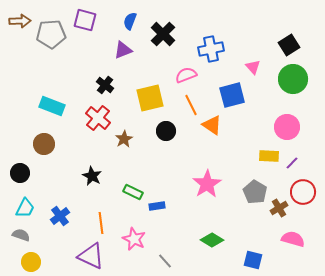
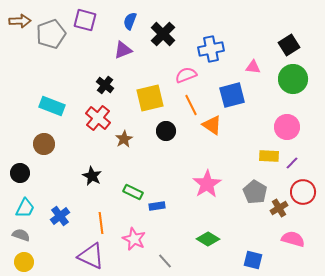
gray pentagon at (51, 34): rotated 16 degrees counterclockwise
pink triangle at (253, 67): rotated 42 degrees counterclockwise
green diamond at (212, 240): moved 4 px left, 1 px up
yellow circle at (31, 262): moved 7 px left
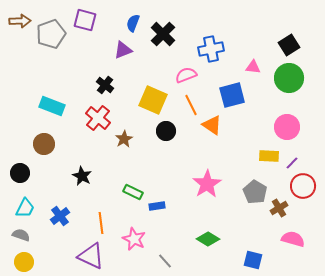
blue semicircle at (130, 21): moved 3 px right, 2 px down
green circle at (293, 79): moved 4 px left, 1 px up
yellow square at (150, 98): moved 3 px right, 2 px down; rotated 36 degrees clockwise
black star at (92, 176): moved 10 px left
red circle at (303, 192): moved 6 px up
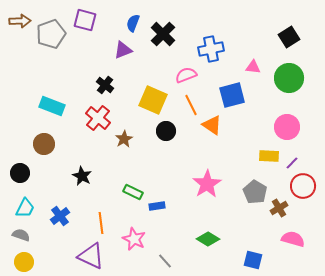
black square at (289, 45): moved 8 px up
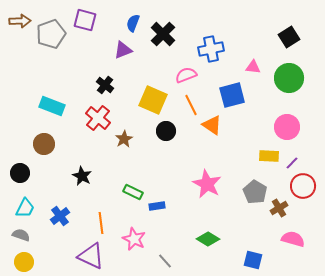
pink star at (207, 184): rotated 12 degrees counterclockwise
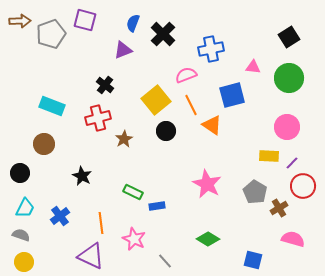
yellow square at (153, 100): moved 3 px right; rotated 28 degrees clockwise
red cross at (98, 118): rotated 35 degrees clockwise
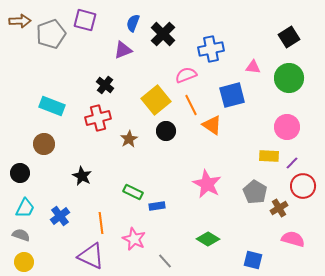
brown star at (124, 139): moved 5 px right
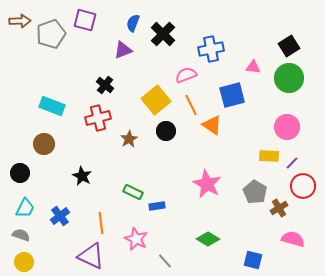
black square at (289, 37): moved 9 px down
pink star at (134, 239): moved 2 px right
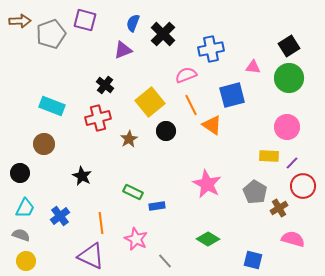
yellow square at (156, 100): moved 6 px left, 2 px down
yellow circle at (24, 262): moved 2 px right, 1 px up
